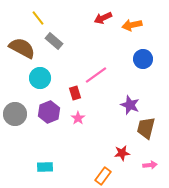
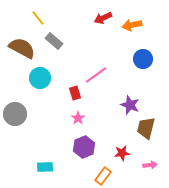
purple hexagon: moved 35 px right, 35 px down
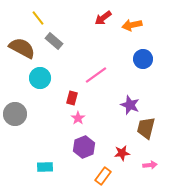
red arrow: rotated 12 degrees counterclockwise
red rectangle: moved 3 px left, 5 px down; rotated 32 degrees clockwise
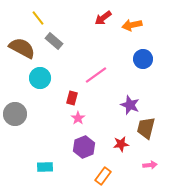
red star: moved 1 px left, 9 px up
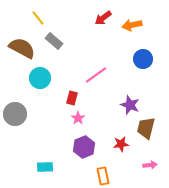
orange rectangle: rotated 48 degrees counterclockwise
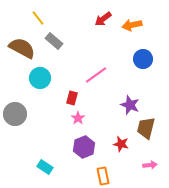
red arrow: moved 1 px down
red star: rotated 21 degrees clockwise
cyan rectangle: rotated 35 degrees clockwise
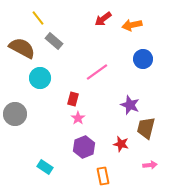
pink line: moved 1 px right, 3 px up
red rectangle: moved 1 px right, 1 px down
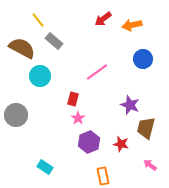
yellow line: moved 2 px down
cyan circle: moved 2 px up
gray circle: moved 1 px right, 1 px down
purple hexagon: moved 5 px right, 5 px up
pink arrow: rotated 136 degrees counterclockwise
